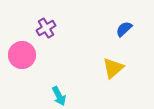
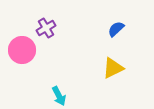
blue semicircle: moved 8 px left
pink circle: moved 5 px up
yellow triangle: rotated 15 degrees clockwise
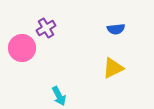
blue semicircle: rotated 144 degrees counterclockwise
pink circle: moved 2 px up
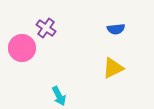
purple cross: rotated 24 degrees counterclockwise
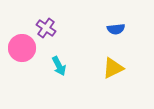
cyan arrow: moved 30 px up
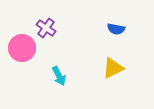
blue semicircle: rotated 18 degrees clockwise
cyan arrow: moved 10 px down
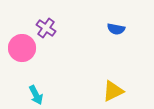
yellow triangle: moved 23 px down
cyan arrow: moved 23 px left, 19 px down
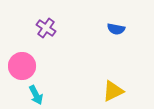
pink circle: moved 18 px down
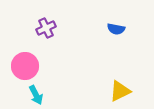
purple cross: rotated 30 degrees clockwise
pink circle: moved 3 px right
yellow triangle: moved 7 px right
